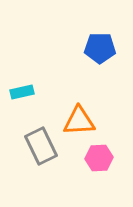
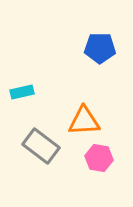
orange triangle: moved 5 px right
gray rectangle: rotated 27 degrees counterclockwise
pink hexagon: rotated 12 degrees clockwise
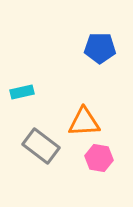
orange triangle: moved 1 px down
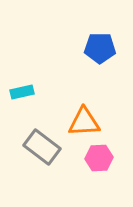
gray rectangle: moved 1 px right, 1 px down
pink hexagon: rotated 12 degrees counterclockwise
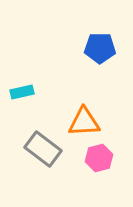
gray rectangle: moved 1 px right, 2 px down
pink hexagon: rotated 12 degrees counterclockwise
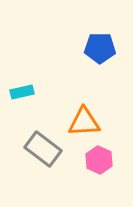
pink hexagon: moved 2 px down; rotated 20 degrees counterclockwise
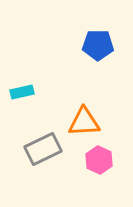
blue pentagon: moved 2 px left, 3 px up
gray rectangle: rotated 63 degrees counterclockwise
